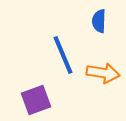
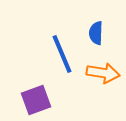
blue semicircle: moved 3 px left, 12 px down
blue line: moved 1 px left, 1 px up
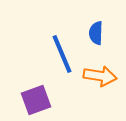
orange arrow: moved 3 px left, 3 px down
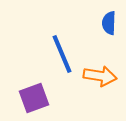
blue semicircle: moved 13 px right, 10 px up
purple square: moved 2 px left, 2 px up
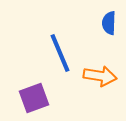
blue line: moved 2 px left, 1 px up
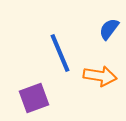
blue semicircle: moved 6 px down; rotated 35 degrees clockwise
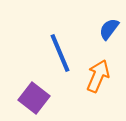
orange arrow: moved 2 px left; rotated 76 degrees counterclockwise
purple square: rotated 32 degrees counterclockwise
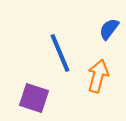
orange arrow: rotated 8 degrees counterclockwise
purple square: rotated 20 degrees counterclockwise
